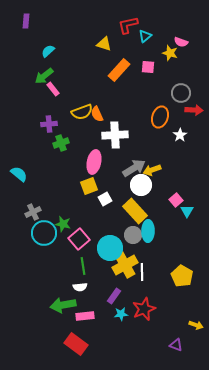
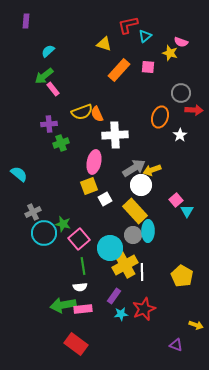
pink rectangle at (85, 316): moved 2 px left, 7 px up
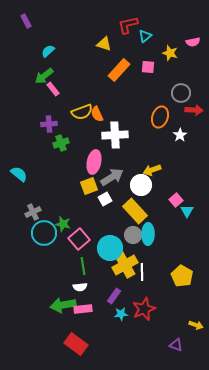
purple rectangle at (26, 21): rotated 32 degrees counterclockwise
pink semicircle at (181, 42): moved 12 px right; rotated 32 degrees counterclockwise
gray arrow at (134, 168): moved 22 px left, 9 px down
cyan ellipse at (148, 231): moved 3 px down
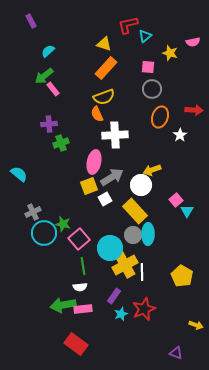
purple rectangle at (26, 21): moved 5 px right
orange rectangle at (119, 70): moved 13 px left, 2 px up
gray circle at (181, 93): moved 29 px left, 4 px up
yellow semicircle at (82, 112): moved 22 px right, 15 px up
cyan star at (121, 314): rotated 16 degrees counterclockwise
purple triangle at (176, 345): moved 8 px down
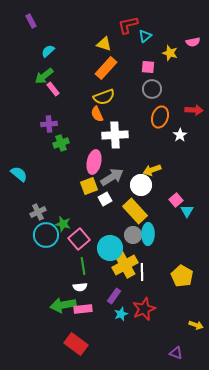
gray cross at (33, 212): moved 5 px right
cyan circle at (44, 233): moved 2 px right, 2 px down
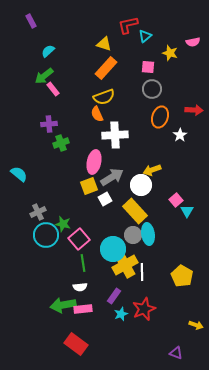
cyan ellipse at (148, 234): rotated 10 degrees counterclockwise
cyan circle at (110, 248): moved 3 px right, 1 px down
green line at (83, 266): moved 3 px up
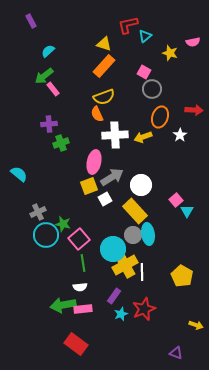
pink square at (148, 67): moved 4 px left, 5 px down; rotated 24 degrees clockwise
orange rectangle at (106, 68): moved 2 px left, 2 px up
yellow arrow at (152, 170): moved 9 px left, 33 px up
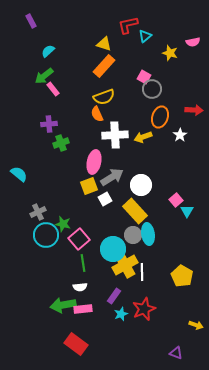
pink square at (144, 72): moved 5 px down
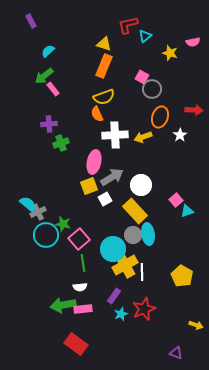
orange rectangle at (104, 66): rotated 20 degrees counterclockwise
pink square at (144, 77): moved 2 px left
cyan semicircle at (19, 174): moved 9 px right, 30 px down
cyan triangle at (187, 211): rotated 40 degrees clockwise
